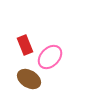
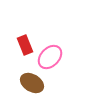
brown ellipse: moved 3 px right, 4 px down
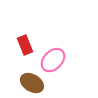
pink ellipse: moved 3 px right, 3 px down
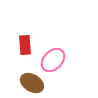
red rectangle: rotated 18 degrees clockwise
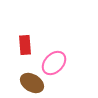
pink ellipse: moved 1 px right, 3 px down
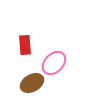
brown ellipse: rotated 60 degrees counterclockwise
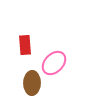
brown ellipse: rotated 60 degrees counterclockwise
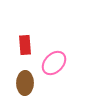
brown ellipse: moved 7 px left
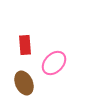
brown ellipse: moved 1 px left; rotated 25 degrees counterclockwise
